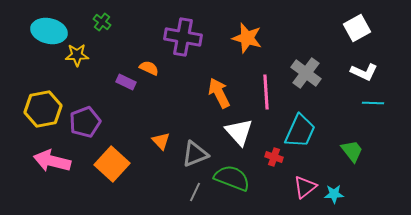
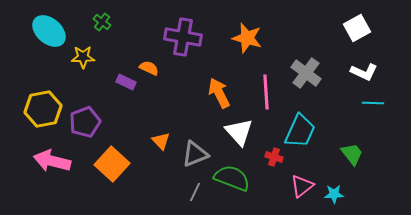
cyan ellipse: rotated 28 degrees clockwise
yellow star: moved 6 px right, 2 px down
green trapezoid: moved 3 px down
pink triangle: moved 3 px left, 1 px up
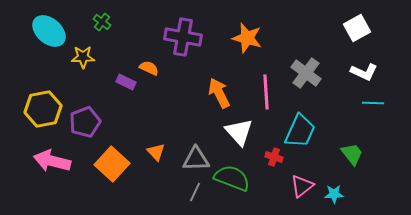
orange triangle: moved 5 px left, 11 px down
gray triangle: moved 1 px right, 5 px down; rotated 20 degrees clockwise
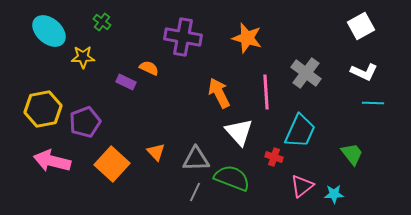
white square: moved 4 px right, 2 px up
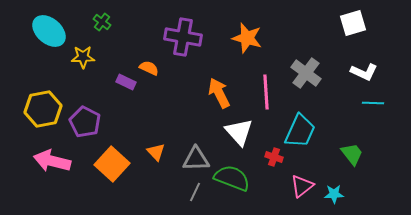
white square: moved 8 px left, 3 px up; rotated 12 degrees clockwise
purple pentagon: rotated 24 degrees counterclockwise
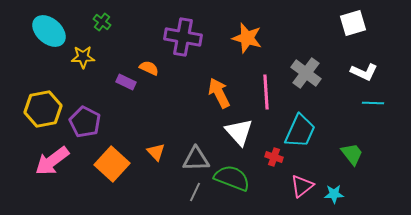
pink arrow: rotated 51 degrees counterclockwise
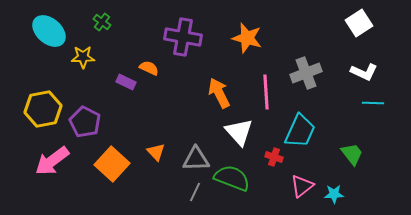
white square: moved 6 px right; rotated 16 degrees counterclockwise
gray cross: rotated 32 degrees clockwise
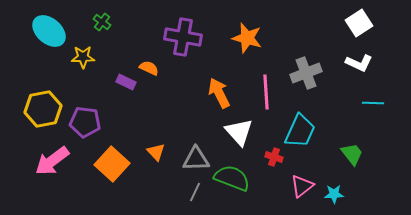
white L-shape: moved 5 px left, 9 px up
purple pentagon: rotated 20 degrees counterclockwise
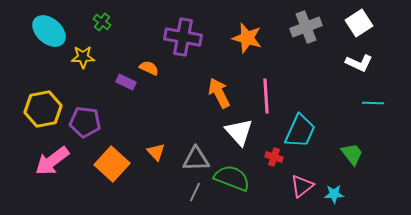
gray cross: moved 46 px up
pink line: moved 4 px down
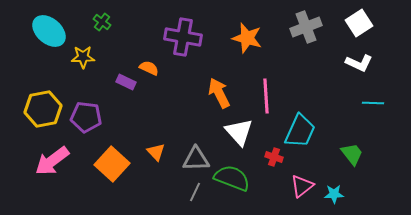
purple pentagon: moved 1 px right, 5 px up
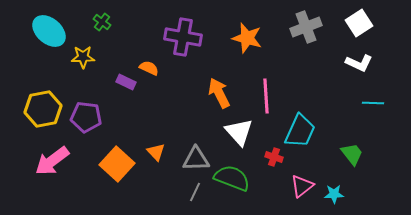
orange square: moved 5 px right
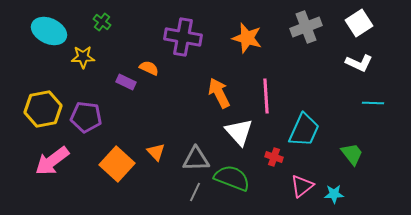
cyan ellipse: rotated 16 degrees counterclockwise
cyan trapezoid: moved 4 px right, 1 px up
